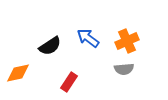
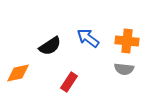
orange cross: rotated 30 degrees clockwise
gray semicircle: rotated 12 degrees clockwise
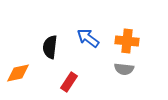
black semicircle: moved 1 px down; rotated 130 degrees clockwise
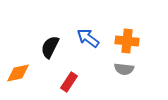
black semicircle: rotated 20 degrees clockwise
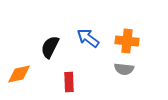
orange diamond: moved 1 px right, 1 px down
red rectangle: rotated 36 degrees counterclockwise
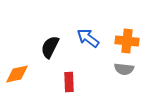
orange diamond: moved 2 px left
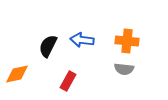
blue arrow: moved 6 px left, 2 px down; rotated 30 degrees counterclockwise
black semicircle: moved 2 px left, 1 px up
red rectangle: moved 1 px left, 1 px up; rotated 30 degrees clockwise
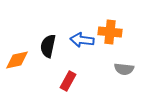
orange cross: moved 17 px left, 9 px up
black semicircle: rotated 15 degrees counterclockwise
orange diamond: moved 14 px up
